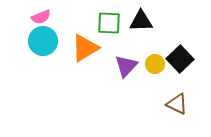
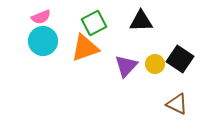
green square: moved 15 px left; rotated 30 degrees counterclockwise
orange triangle: rotated 12 degrees clockwise
black square: rotated 12 degrees counterclockwise
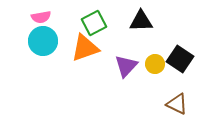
pink semicircle: rotated 12 degrees clockwise
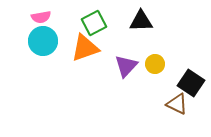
black square: moved 11 px right, 24 px down
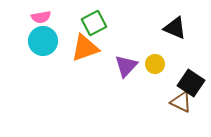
black triangle: moved 34 px right, 7 px down; rotated 25 degrees clockwise
brown triangle: moved 4 px right, 2 px up
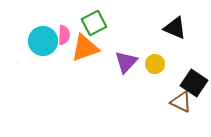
pink semicircle: moved 23 px right, 18 px down; rotated 78 degrees counterclockwise
purple triangle: moved 4 px up
black square: moved 3 px right
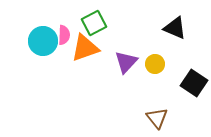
brown triangle: moved 24 px left, 16 px down; rotated 25 degrees clockwise
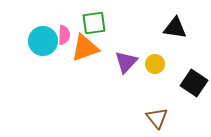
green square: rotated 20 degrees clockwise
black triangle: rotated 15 degrees counterclockwise
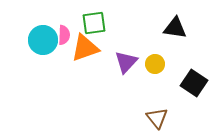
cyan circle: moved 1 px up
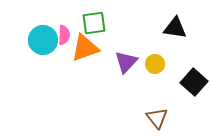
black square: moved 1 px up; rotated 8 degrees clockwise
